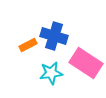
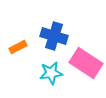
orange rectangle: moved 10 px left, 2 px down
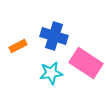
orange rectangle: moved 1 px up
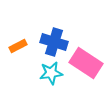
blue cross: moved 6 px down
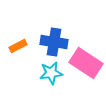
blue cross: rotated 8 degrees counterclockwise
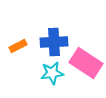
blue cross: rotated 12 degrees counterclockwise
cyan star: moved 1 px right
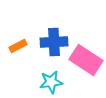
pink rectangle: moved 3 px up
cyan star: moved 1 px left, 9 px down
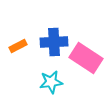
pink rectangle: moved 2 px up
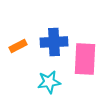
pink rectangle: moved 1 px left, 1 px down; rotated 60 degrees clockwise
cyan star: moved 2 px left
